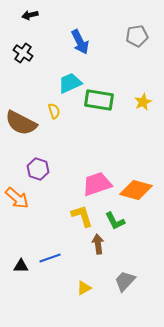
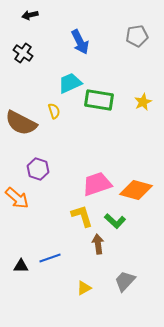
green L-shape: rotated 20 degrees counterclockwise
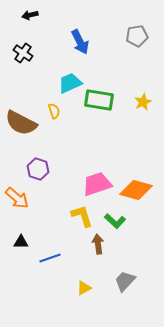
black triangle: moved 24 px up
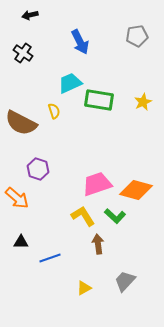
yellow L-shape: moved 1 px right; rotated 15 degrees counterclockwise
green L-shape: moved 5 px up
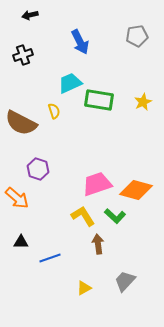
black cross: moved 2 px down; rotated 36 degrees clockwise
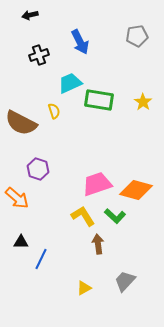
black cross: moved 16 px right
yellow star: rotated 12 degrees counterclockwise
blue line: moved 9 px left, 1 px down; rotated 45 degrees counterclockwise
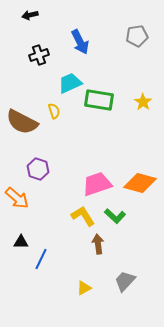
brown semicircle: moved 1 px right, 1 px up
orange diamond: moved 4 px right, 7 px up
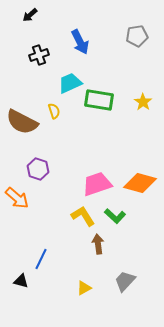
black arrow: rotated 28 degrees counterclockwise
black triangle: moved 39 px down; rotated 14 degrees clockwise
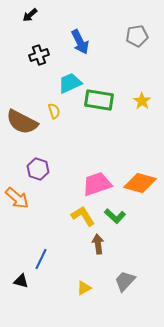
yellow star: moved 1 px left, 1 px up
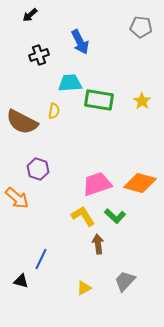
gray pentagon: moved 4 px right, 9 px up; rotated 15 degrees clockwise
cyan trapezoid: rotated 20 degrees clockwise
yellow semicircle: rotated 28 degrees clockwise
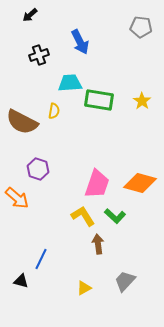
pink trapezoid: rotated 128 degrees clockwise
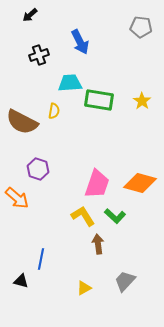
blue line: rotated 15 degrees counterclockwise
